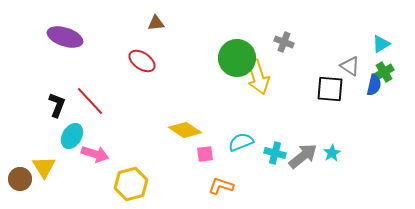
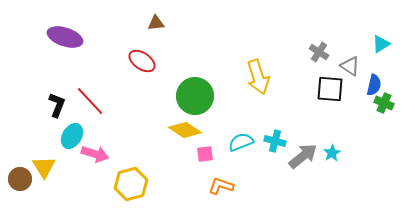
gray cross: moved 35 px right, 10 px down; rotated 12 degrees clockwise
green circle: moved 42 px left, 38 px down
green cross: moved 31 px down; rotated 36 degrees counterclockwise
cyan cross: moved 12 px up
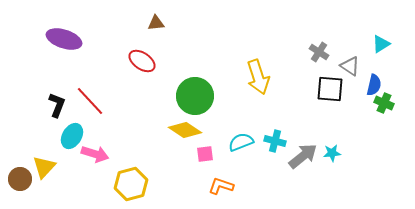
purple ellipse: moved 1 px left, 2 px down
cyan star: rotated 24 degrees clockwise
yellow triangle: rotated 15 degrees clockwise
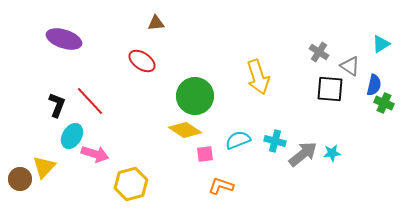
cyan semicircle: moved 3 px left, 2 px up
gray arrow: moved 2 px up
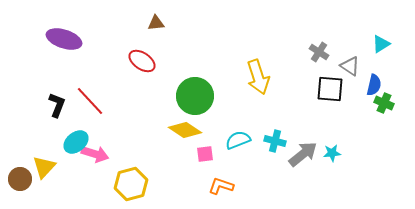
cyan ellipse: moved 4 px right, 6 px down; rotated 20 degrees clockwise
